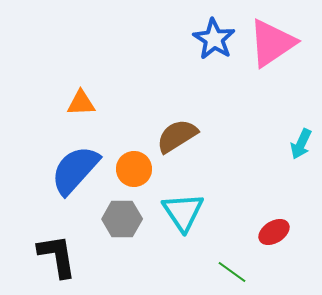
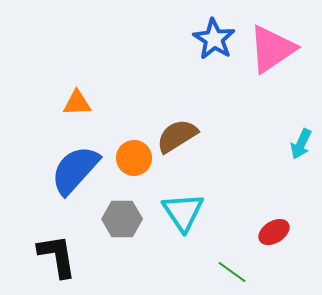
pink triangle: moved 6 px down
orange triangle: moved 4 px left
orange circle: moved 11 px up
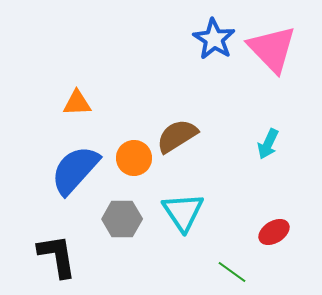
pink triangle: rotated 40 degrees counterclockwise
cyan arrow: moved 33 px left
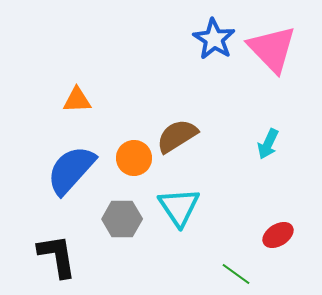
orange triangle: moved 3 px up
blue semicircle: moved 4 px left
cyan triangle: moved 4 px left, 5 px up
red ellipse: moved 4 px right, 3 px down
green line: moved 4 px right, 2 px down
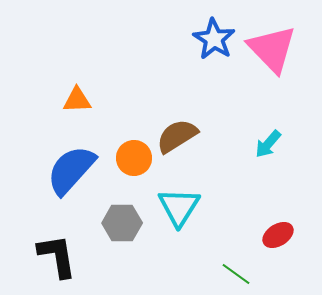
cyan arrow: rotated 16 degrees clockwise
cyan triangle: rotated 6 degrees clockwise
gray hexagon: moved 4 px down
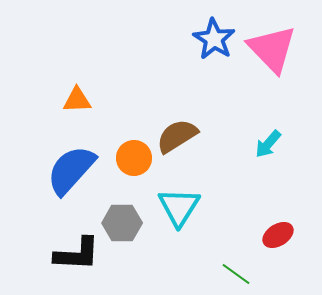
black L-shape: moved 20 px right, 2 px up; rotated 102 degrees clockwise
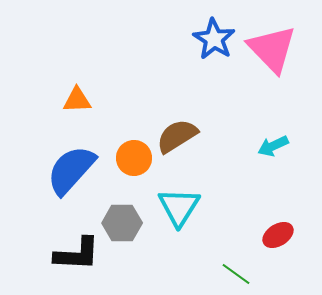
cyan arrow: moved 5 px right, 2 px down; rotated 24 degrees clockwise
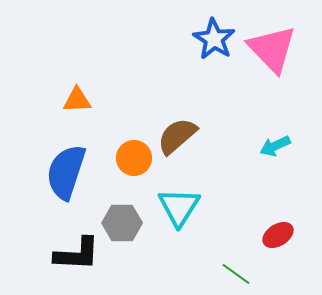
brown semicircle: rotated 9 degrees counterclockwise
cyan arrow: moved 2 px right
blue semicircle: moved 5 px left, 2 px down; rotated 24 degrees counterclockwise
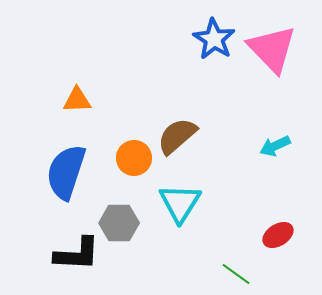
cyan triangle: moved 1 px right, 4 px up
gray hexagon: moved 3 px left
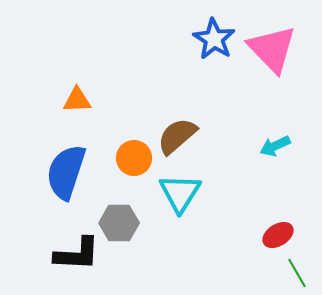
cyan triangle: moved 10 px up
green line: moved 61 px right, 1 px up; rotated 24 degrees clockwise
